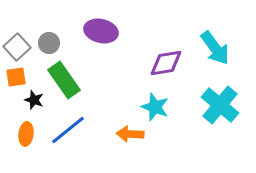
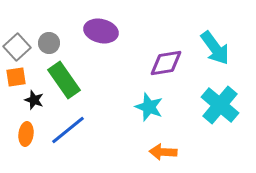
cyan star: moved 6 px left
orange arrow: moved 33 px right, 18 px down
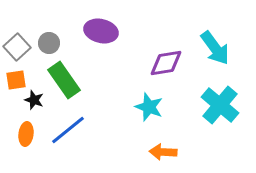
orange square: moved 3 px down
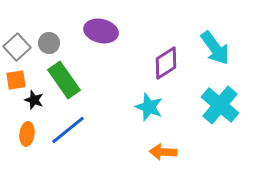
purple diamond: rotated 24 degrees counterclockwise
orange ellipse: moved 1 px right
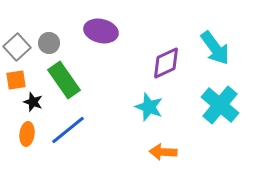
purple diamond: rotated 8 degrees clockwise
black star: moved 1 px left, 2 px down
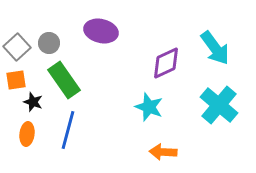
cyan cross: moved 1 px left
blue line: rotated 36 degrees counterclockwise
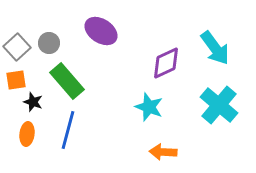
purple ellipse: rotated 20 degrees clockwise
green rectangle: moved 3 px right, 1 px down; rotated 6 degrees counterclockwise
